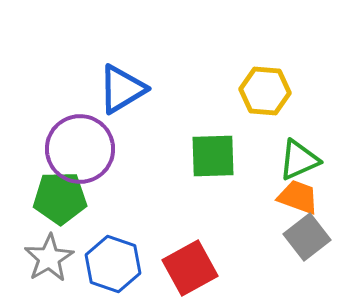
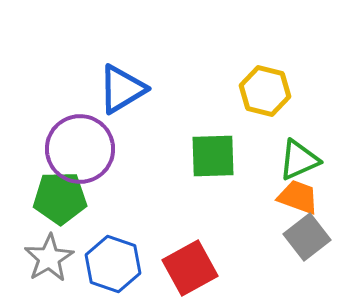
yellow hexagon: rotated 9 degrees clockwise
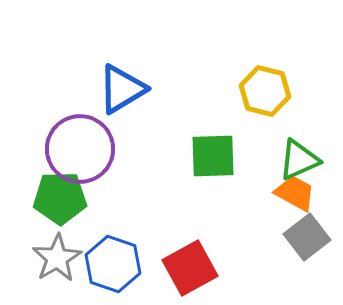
orange trapezoid: moved 3 px left, 4 px up; rotated 9 degrees clockwise
gray star: moved 8 px right
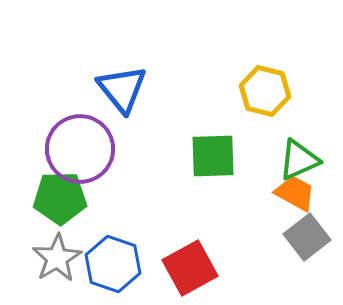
blue triangle: rotated 38 degrees counterclockwise
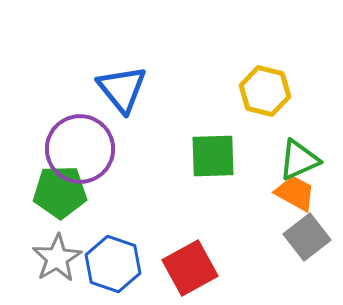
green pentagon: moved 6 px up
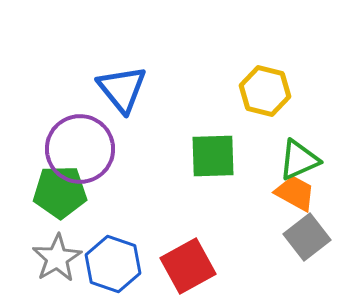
red square: moved 2 px left, 2 px up
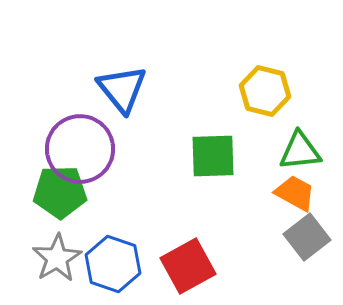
green triangle: moved 1 px right, 9 px up; rotated 18 degrees clockwise
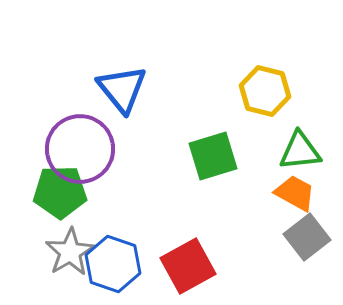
green square: rotated 15 degrees counterclockwise
gray star: moved 13 px right, 6 px up
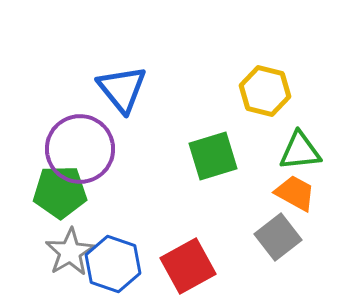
gray square: moved 29 px left
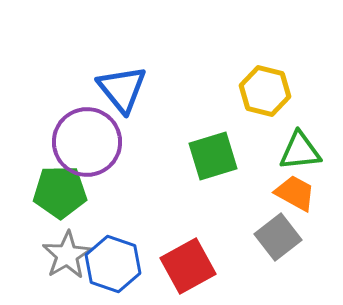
purple circle: moved 7 px right, 7 px up
gray star: moved 3 px left, 3 px down
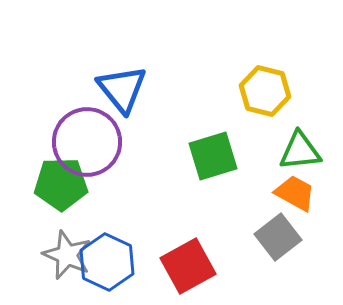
green pentagon: moved 1 px right, 8 px up
gray star: rotated 18 degrees counterclockwise
blue hexagon: moved 6 px left, 2 px up; rotated 6 degrees clockwise
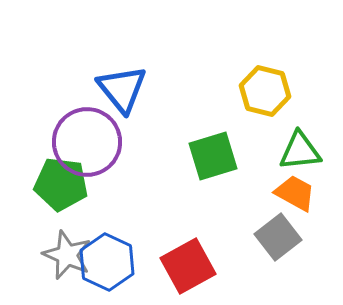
green pentagon: rotated 8 degrees clockwise
